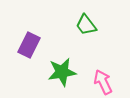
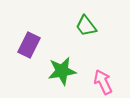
green trapezoid: moved 1 px down
green star: moved 1 px up
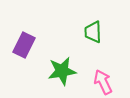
green trapezoid: moved 7 px right, 6 px down; rotated 35 degrees clockwise
purple rectangle: moved 5 px left
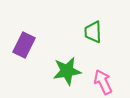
green star: moved 5 px right
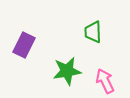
pink arrow: moved 2 px right, 1 px up
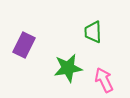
green star: moved 1 px right, 3 px up
pink arrow: moved 1 px left, 1 px up
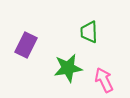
green trapezoid: moved 4 px left
purple rectangle: moved 2 px right
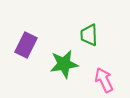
green trapezoid: moved 3 px down
green star: moved 4 px left, 4 px up
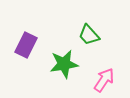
green trapezoid: rotated 40 degrees counterclockwise
pink arrow: rotated 60 degrees clockwise
